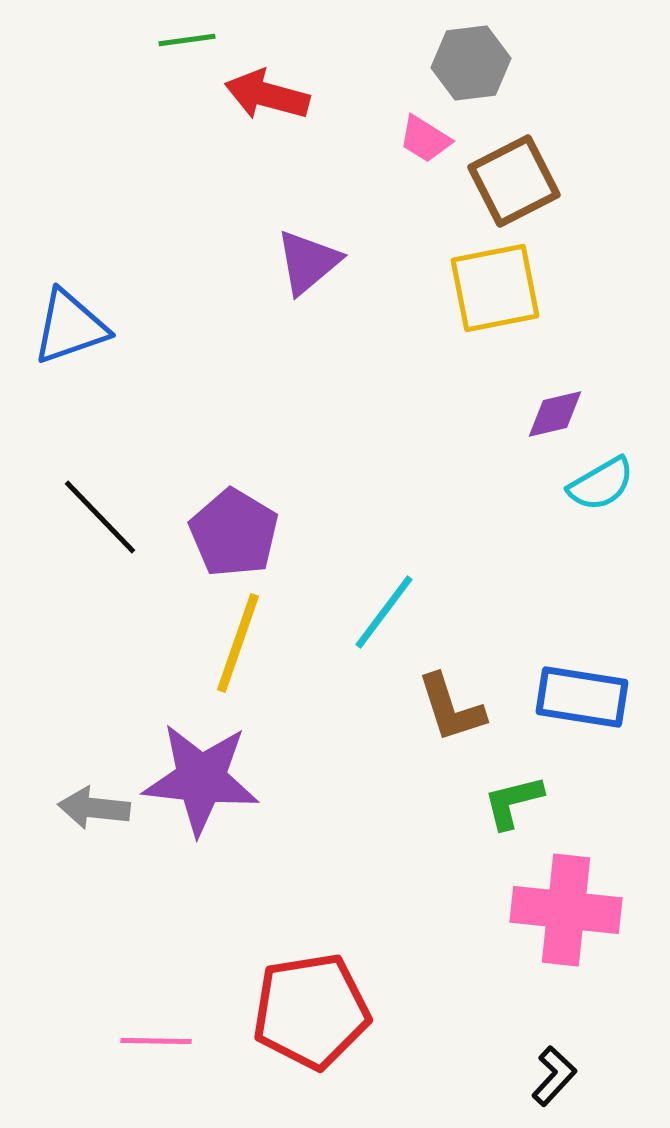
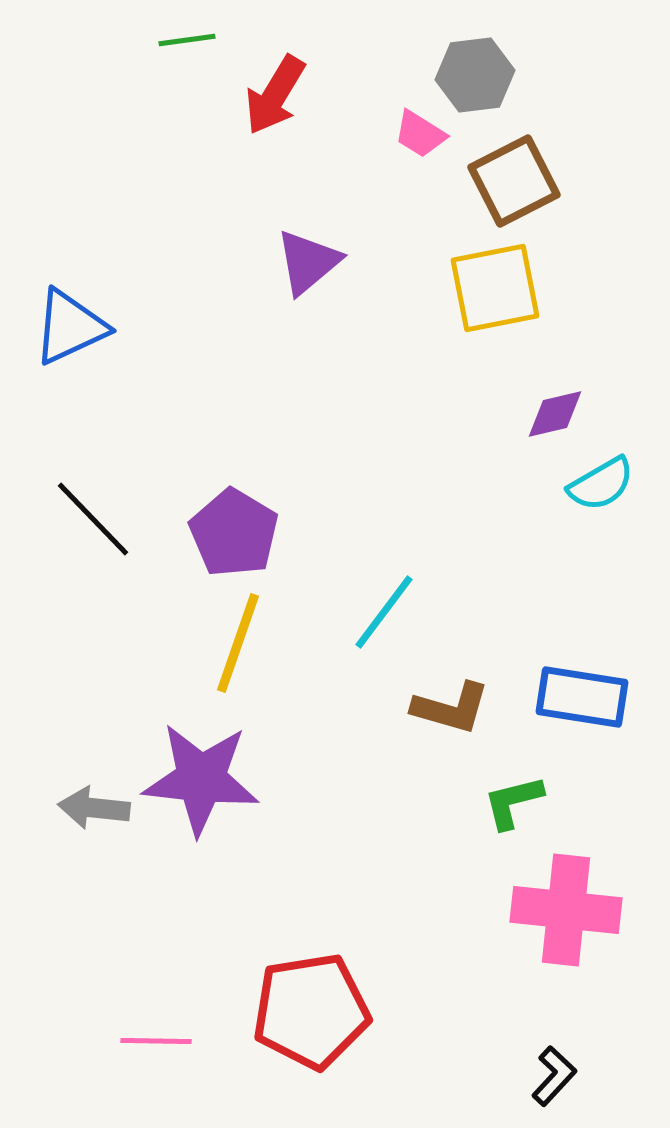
gray hexagon: moved 4 px right, 12 px down
red arrow: moved 8 px right; rotated 74 degrees counterclockwise
pink trapezoid: moved 5 px left, 5 px up
blue triangle: rotated 6 degrees counterclockwise
black line: moved 7 px left, 2 px down
brown L-shape: rotated 56 degrees counterclockwise
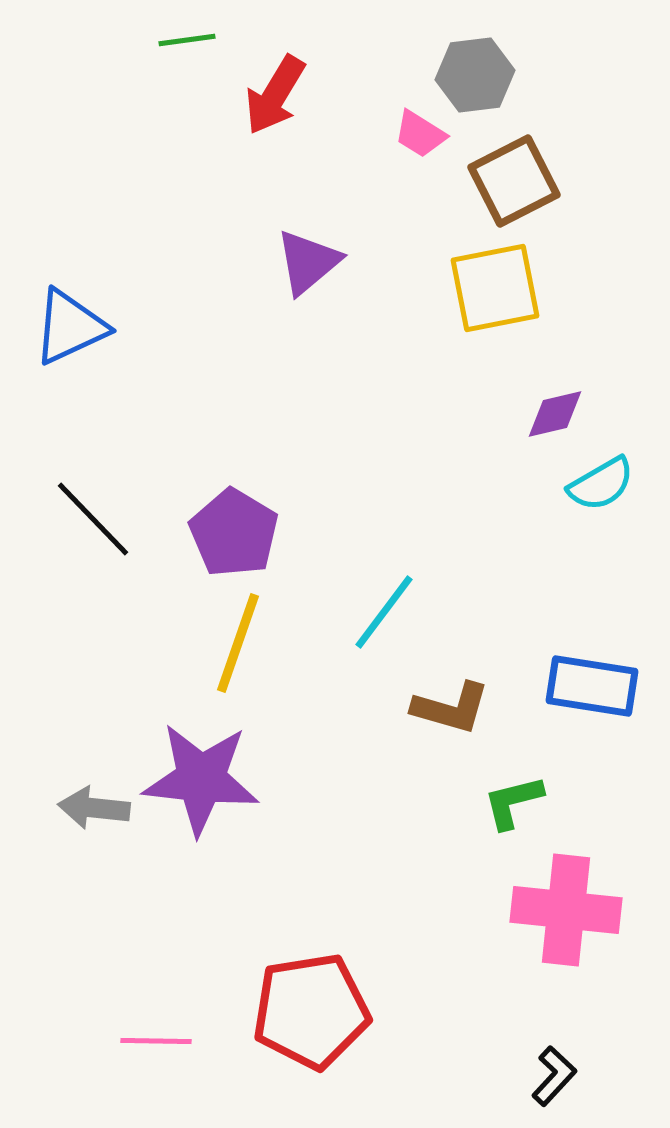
blue rectangle: moved 10 px right, 11 px up
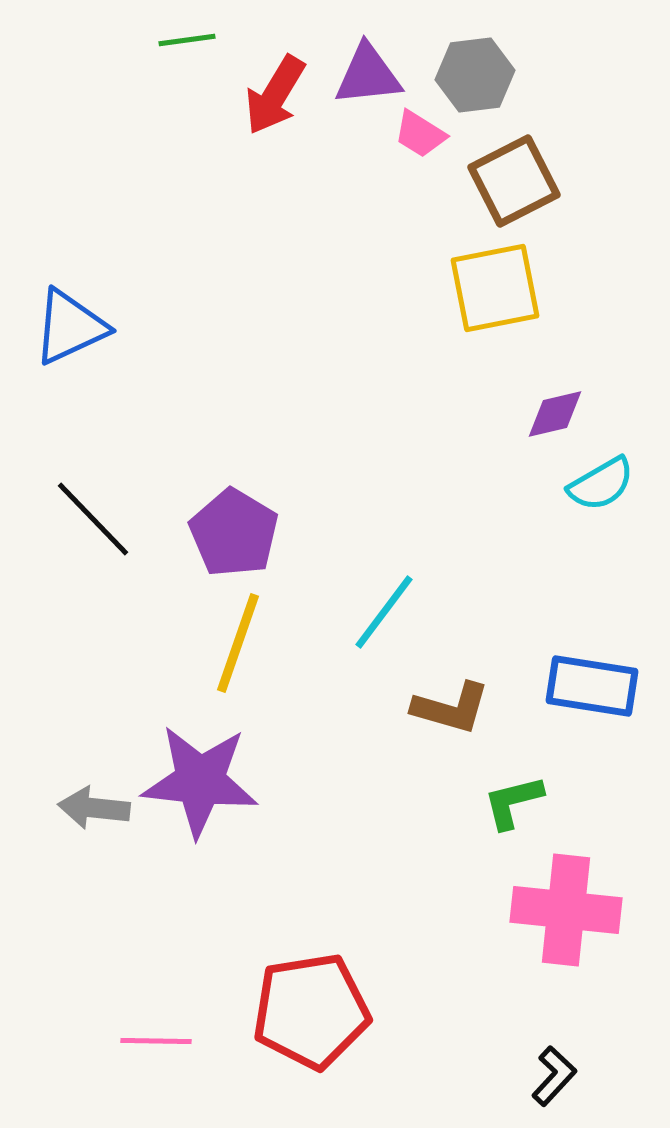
purple triangle: moved 60 px right, 187 px up; rotated 34 degrees clockwise
purple star: moved 1 px left, 2 px down
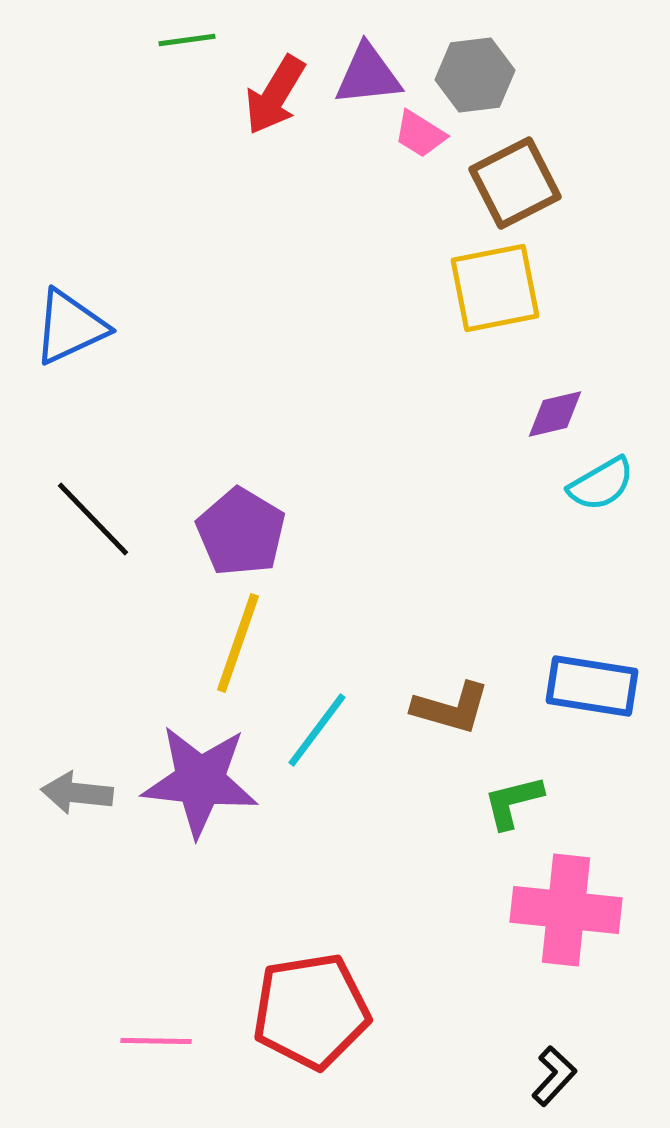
brown square: moved 1 px right, 2 px down
purple pentagon: moved 7 px right, 1 px up
cyan line: moved 67 px left, 118 px down
gray arrow: moved 17 px left, 15 px up
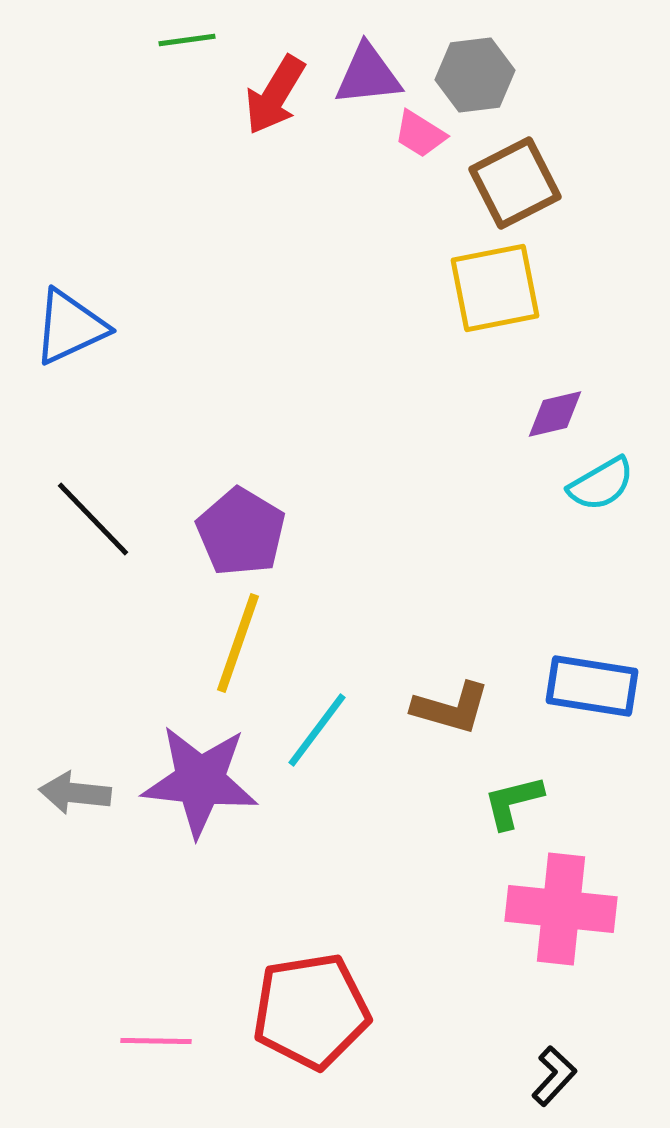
gray arrow: moved 2 px left
pink cross: moved 5 px left, 1 px up
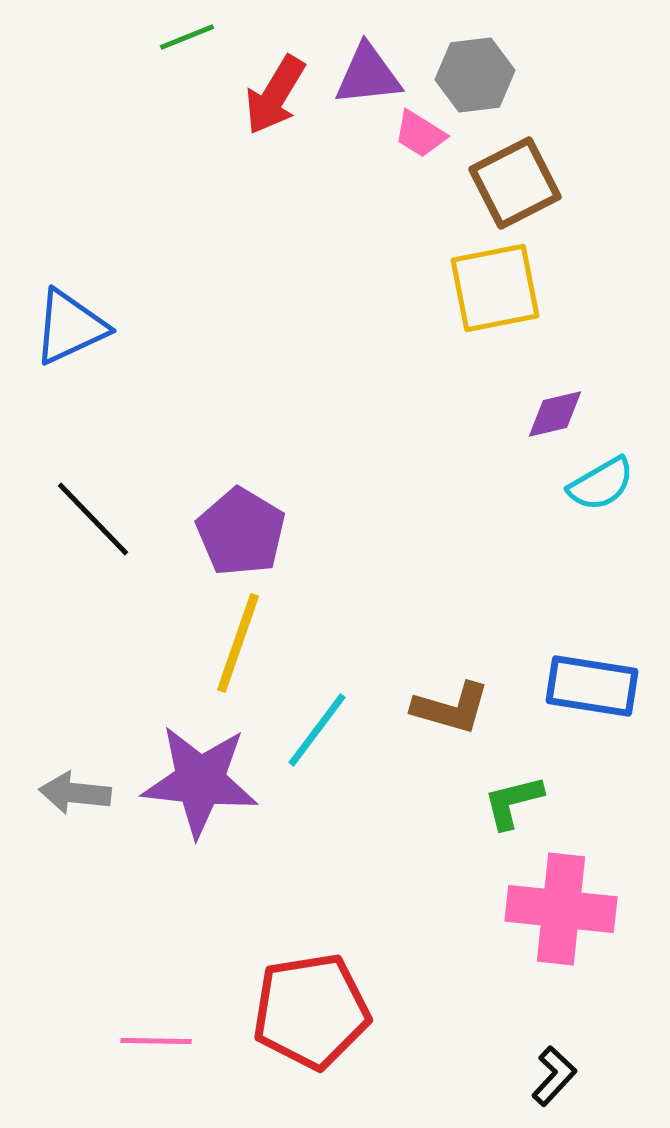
green line: moved 3 px up; rotated 14 degrees counterclockwise
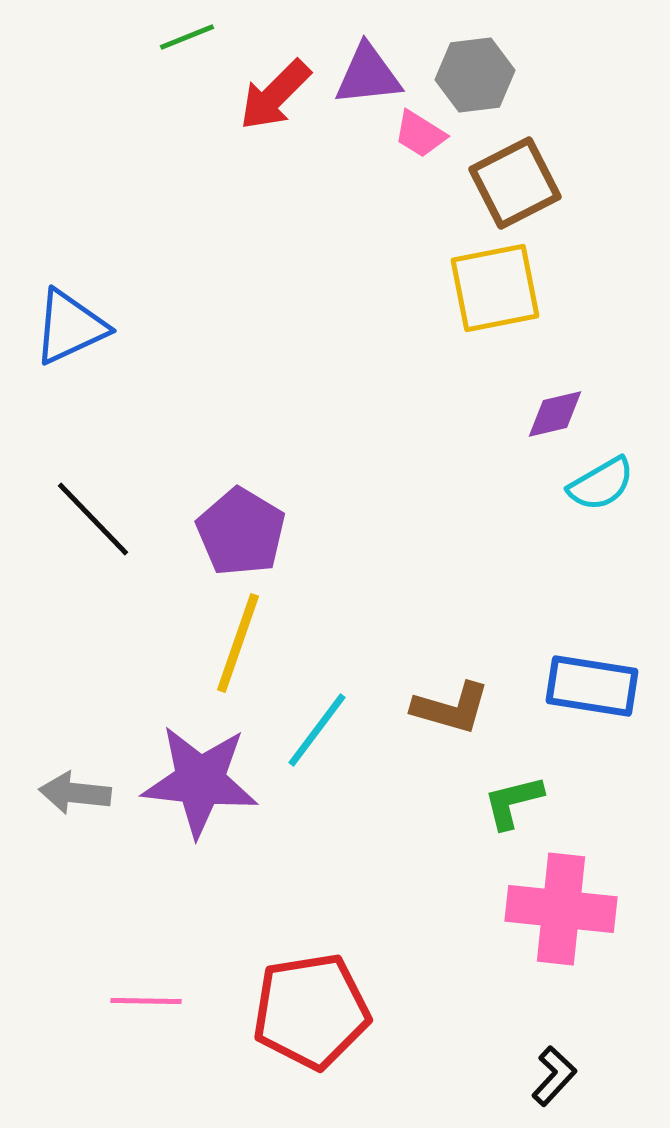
red arrow: rotated 14 degrees clockwise
pink line: moved 10 px left, 40 px up
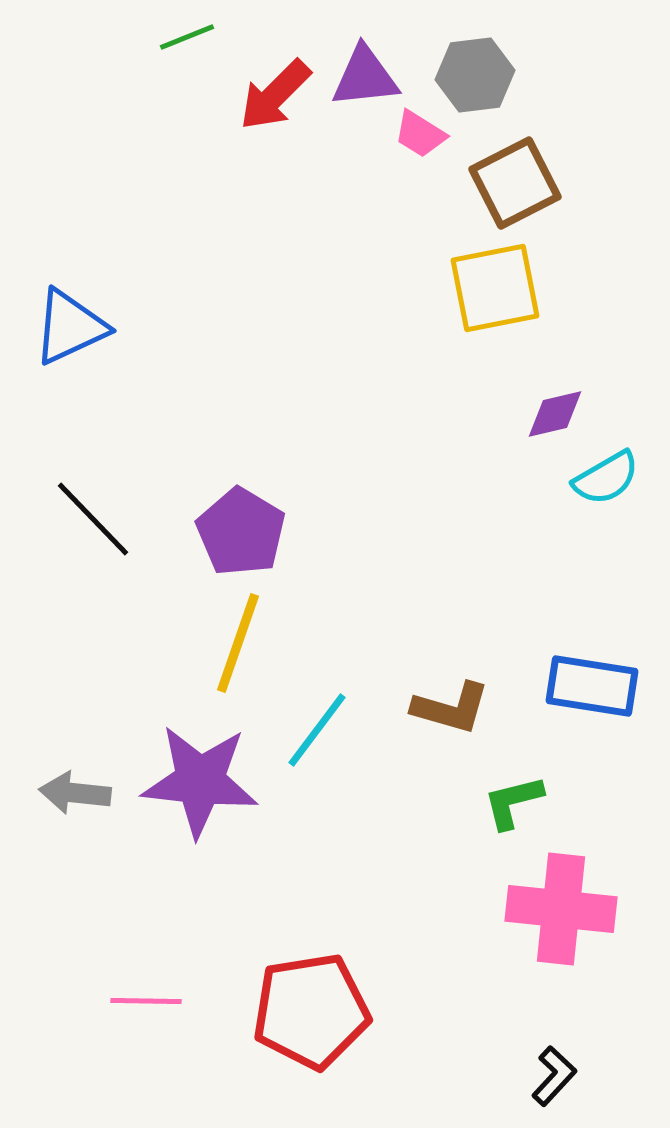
purple triangle: moved 3 px left, 2 px down
cyan semicircle: moved 5 px right, 6 px up
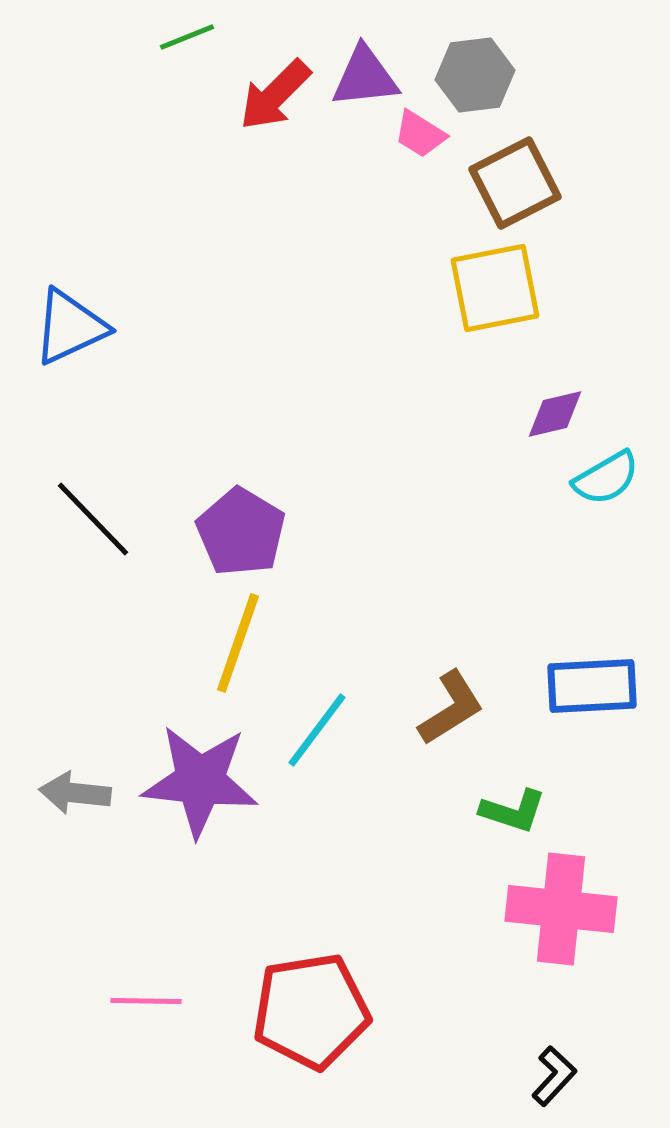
blue rectangle: rotated 12 degrees counterclockwise
brown L-shape: rotated 48 degrees counterclockwise
green L-shape: moved 9 px down; rotated 148 degrees counterclockwise
